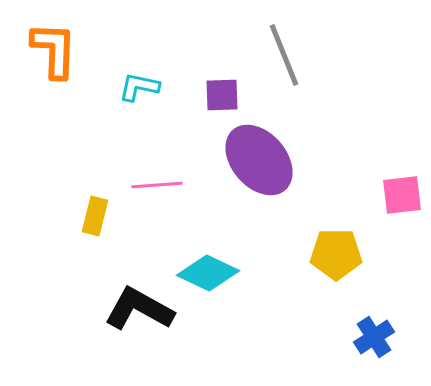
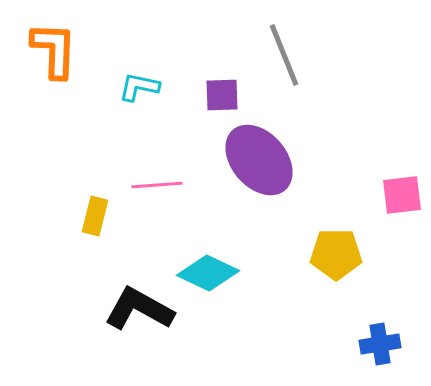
blue cross: moved 6 px right, 7 px down; rotated 24 degrees clockwise
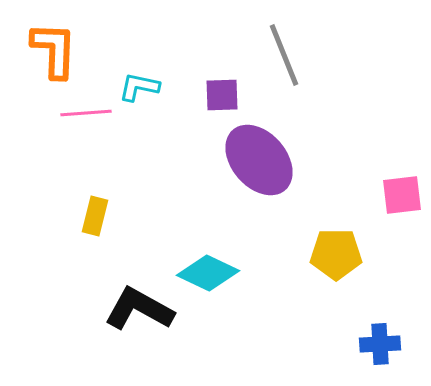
pink line: moved 71 px left, 72 px up
blue cross: rotated 6 degrees clockwise
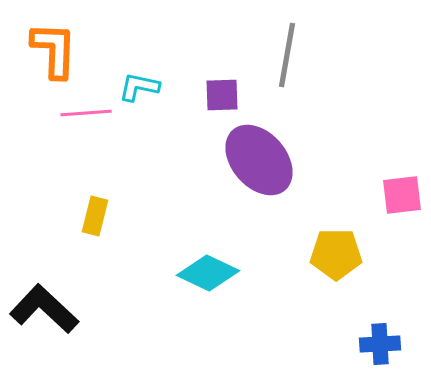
gray line: moved 3 px right; rotated 32 degrees clockwise
black L-shape: moved 95 px left; rotated 14 degrees clockwise
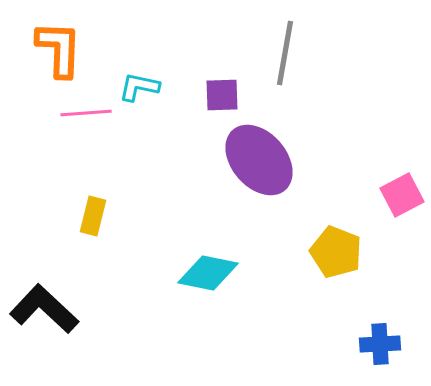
orange L-shape: moved 5 px right, 1 px up
gray line: moved 2 px left, 2 px up
pink square: rotated 21 degrees counterclockwise
yellow rectangle: moved 2 px left
yellow pentagon: moved 2 px up; rotated 21 degrees clockwise
cyan diamond: rotated 14 degrees counterclockwise
